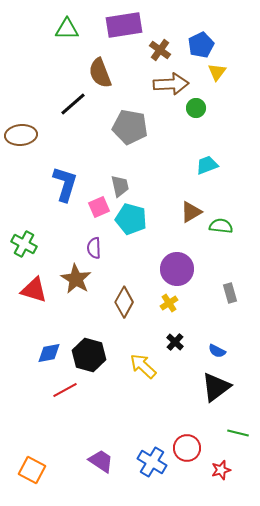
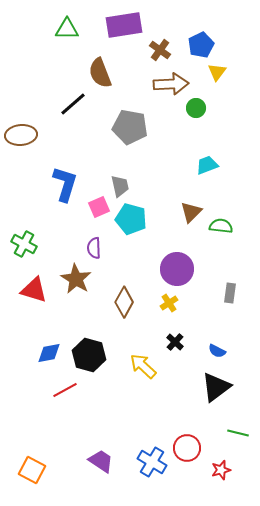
brown triangle: rotated 15 degrees counterclockwise
gray rectangle: rotated 24 degrees clockwise
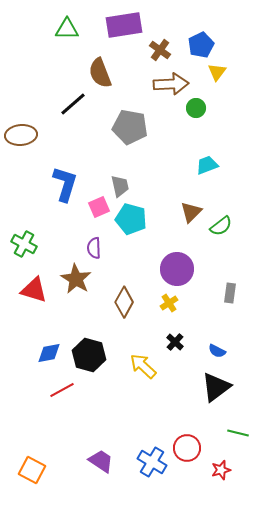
green semicircle: rotated 135 degrees clockwise
red line: moved 3 px left
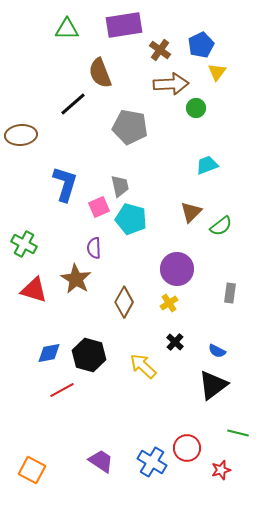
black triangle: moved 3 px left, 2 px up
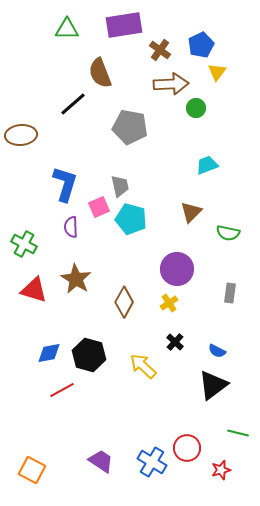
green semicircle: moved 7 px right, 7 px down; rotated 50 degrees clockwise
purple semicircle: moved 23 px left, 21 px up
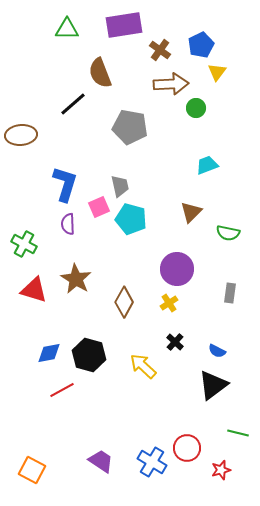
purple semicircle: moved 3 px left, 3 px up
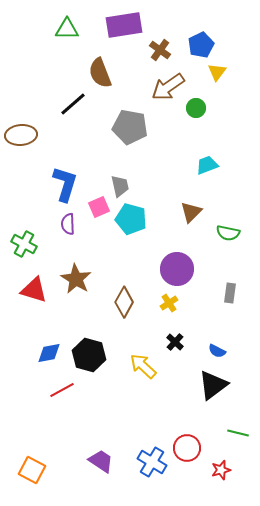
brown arrow: moved 3 px left, 3 px down; rotated 148 degrees clockwise
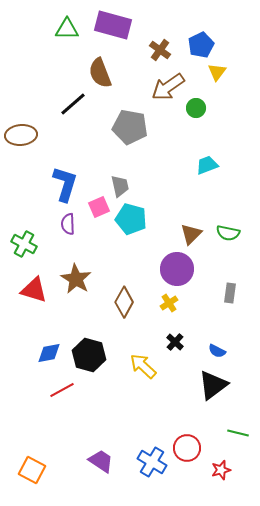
purple rectangle: moved 11 px left; rotated 24 degrees clockwise
brown triangle: moved 22 px down
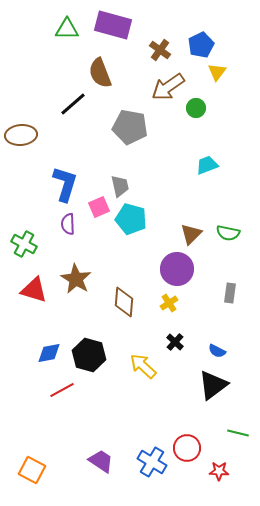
brown diamond: rotated 24 degrees counterclockwise
red star: moved 2 px left, 1 px down; rotated 18 degrees clockwise
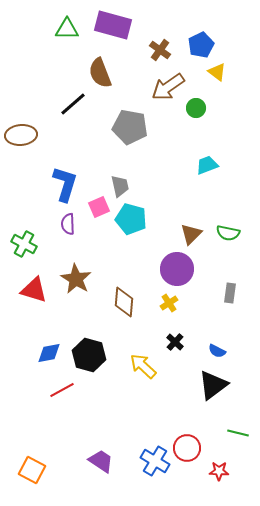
yellow triangle: rotated 30 degrees counterclockwise
blue cross: moved 3 px right, 1 px up
